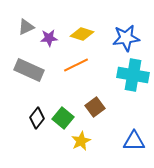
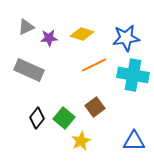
orange line: moved 18 px right
green square: moved 1 px right
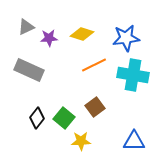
yellow star: rotated 24 degrees clockwise
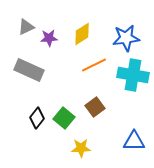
yellow diamond: rotated 50 degrees counterclockwise
yellow star: moved 7 px down
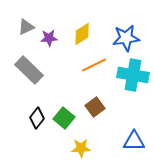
gray rectangle: rotated 20 degrees clockwise
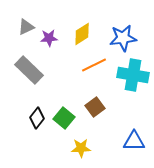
blue star: moved 3 px left
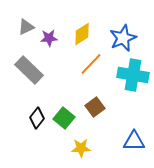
blue star: rotated 16 degrees counterclockwise
orange line: moved 3 px left, 1 px up; rotated 20 degrees counterclockwise
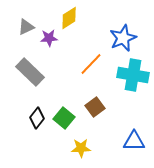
yellow diamond: moved 13 px left, 16 px up
gray rectangle: moved 1 px right, 2 px down
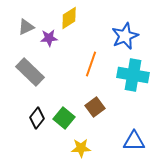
blue star: moved 2 px right, 2 px up
orange line: rotated 25 degrees counterclockwise
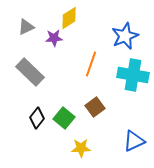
purple star: moved 5 px right
blue triangle: rotated 25 degrees counterclockwise
